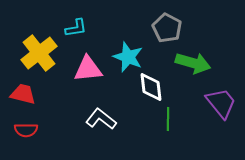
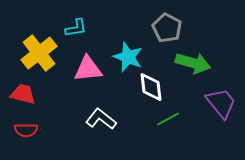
green line: rotated 60 degrees clockwise
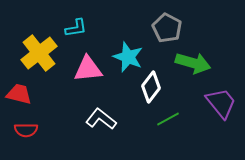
white diamond: rotated 44 degrees clockwise
red trapezoid: moved 4 px left
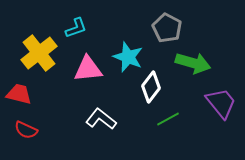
cyan L-shape: rotated 10 degrees counterclockwise
red semicircle: rotated 25 degrees clockwise
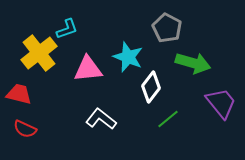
cyan L-shape: moved 9 px left, 1 px down
green line: rotated 10 degrees counterclockwise
red semicircle: moved 1 px left, 1 px up
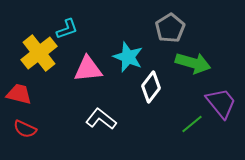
gray pentagon: moved 3 px right; rotated 12 degrees clockwise
green line: moved 24 px right, 5 px down
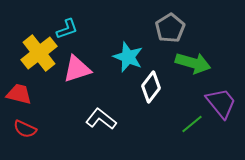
pink triangle: moved 11 px left; rotated 12 degrees counterclockwise
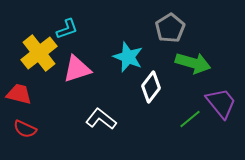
green line: moved 2 px left, 5 px up
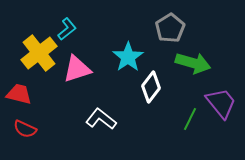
cyan L-shape: rotated 20 degrees counterclockwise
cyan star: rotated 16 degrees clockwise
green line: rotated 25 degrees counterclockwise
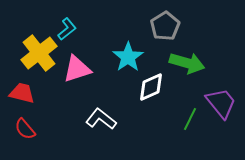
gray pentagon: moved 5 px left, 2 px up
green arrow: moved 6 px left
white diamond: rotated 28 degrees clockwise
red trapezoid: moved 3 px right, 1 px up
red semicircle: rotated 25 degrees clockwise
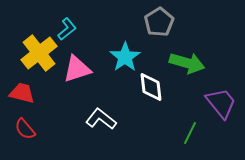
gray pentagon: moved 6 px left, 4 px up
cyan star: moved 3 px left
white diamond: rotated 72 degrees counterclockwise
green line: moved 14 px down
